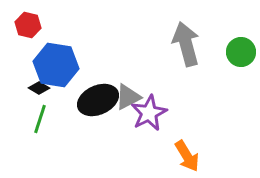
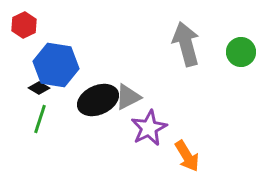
red hexagon: moved 4 px left; rotated 20 degrees clockwise
purple star: moved 15 px down
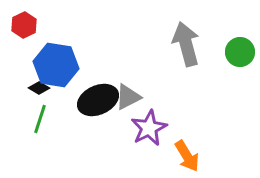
green circle: moved 1 px left
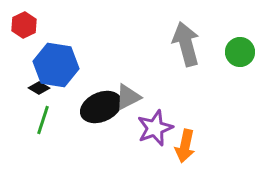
black ellipse: moved 3 px right, 7 px down
green line: moved 3 px right, 1 px down
purple star: moved 6 px right; rotated 6 degrees clockwise
orange arrow: moved 2 px left, 10 px up; rotated 44 degrees clockwise
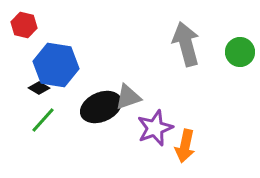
red hexagon: rotated 20 degrees counterclockwise
gray triangle: rotated 8 degrees clockwise
green line: rotated 24 degrees clockwise
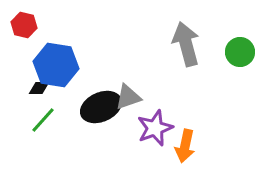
black diamond: rotated 30 degrees counterclockwise
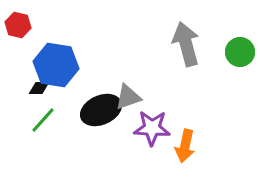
red hexagon: moved 6 px left
black ellipse: moved 3 px down
purple star: moved 3 px left; rotated 24 degrees clockwise
